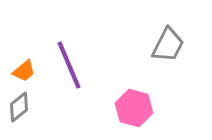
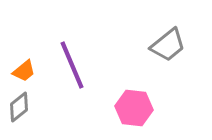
gray trapezoid: rotated 24 degrees clockwise
purple line: moved 3 px right
pink hexagon: rotated 9 degrees counterclockwise
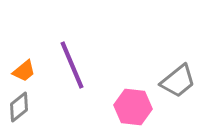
gray trapezoid: moved 10 px right, 36 px down
pink hexagon: moved 1 px left, 1 px up
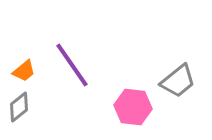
purple line: rotated 12 degrees counterclockwise
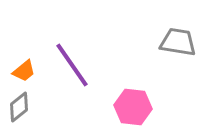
gray trapezoid: moved 39 px up; rotated 132 degrees counterclockwise
